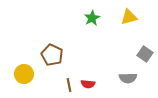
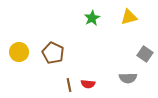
brown pentagon: moved 1 px right, 2 px up
yellow circle: moved 5 px left, 22 px up
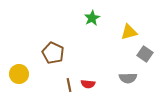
yellow triangle: moved 15 px down
yellow circle: moved 22 px down
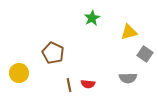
yellow circle: moved 1 px up
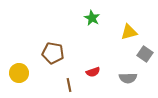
green star: rotated 14 degrees counterclockwise
brown pentagon: rotated 15 degrees counterclockwise
red semicircle: moved 5 px right, 12 px up; rotated 24 degrees counterclockwise
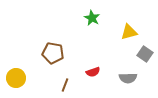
yellow circle: moved 3 px left, 5 px down
brown line: moved 4 px left; rotated 32 degrees clockwise
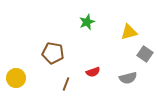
green star: moved 5 px left, 4 px down; rotated 21 degrees clockwise
gray semicircle: rotated 12 degrees counterclockwise
brown line: moved 1 px right, 1 px up
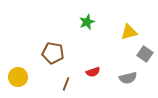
yellow circle: moved 2 px right, 1 px up
